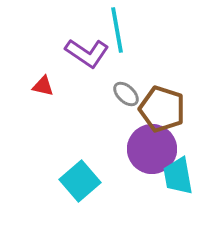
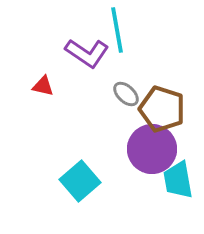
cyan trapezoid: moved 4 px down
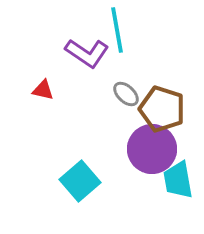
red triangle: moved 4 px down
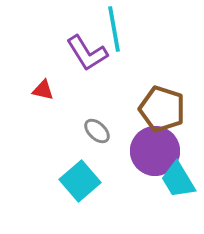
cyan line: moved 3 px left, 1 px up
purple L-shape: rotated 24 degrees clockwise
gray ellipse: moved 29 px left, 37 px down
purple circle: moved 3 px right, 2 px down
cyan trapezoid: rotated 21 degrees counterclockwise
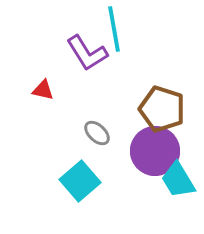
gray ellipse: moved 2 px down
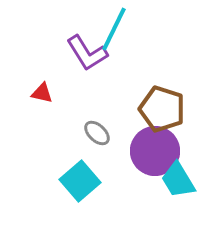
cyan line: rotated 36 degrees clockwise
red triangle: moved 1 px left, 3 px down
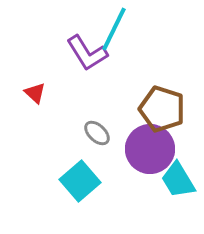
red triangle: moved 7 px left; rotated 30 degrees clockwise
purple circle: moved 5 px left, 2 px up
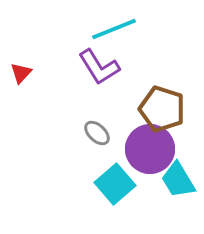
cyan line: rotated 42 degrees clockwise
purple L-shape: moved 12 px right, 14 px down
red triangle: moved 14 px left, 20 px up; rotated 30 degrees clockwise
cyan square: moved 35 px right, 3 px down
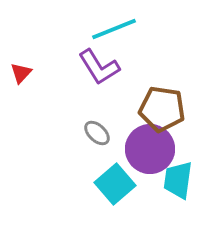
brown pentagon: rotated 9 degrees counterclockwise
cyan trapezoid: rotated 39 degrees clockwise
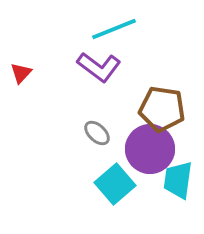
purple L-shape: rotated 21 degrees counterclockwise
